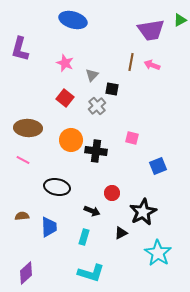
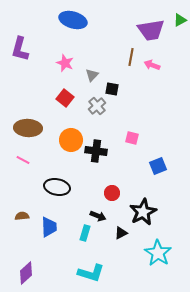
brown line: moved 5 px up
black arrow: moved 6 px right, 5 px down
cyan rectangle: moved 1 px right, 4 px up
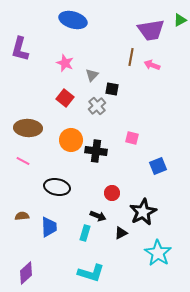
pink line: moved 1 px down
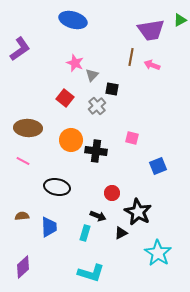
purple L-shape: rotated 140 degrees counterclockwise
pink star: moved 10 px right
black star: moved 5 px left; rotated 16 degrees counterclockwise
purple diamond: moved 3 px left, 6 px up
